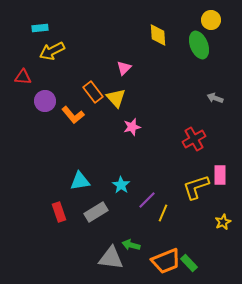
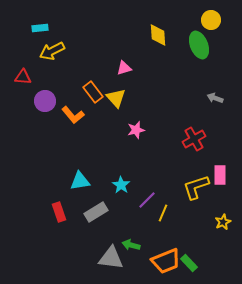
pink triangle: rotated 28 degrees clockwise
pink star: moved 4 px right, 3 px down
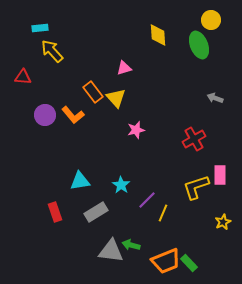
yellow arrow: rotated 75 degrees clockwise
purple circle: moved 14 px down
red rectangle: moved 4 px left
gray triangle: moved 7 px up
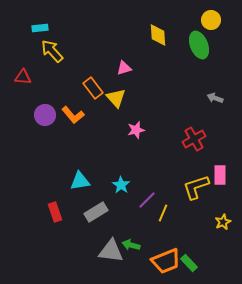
orange rectangle: moved 4 px up
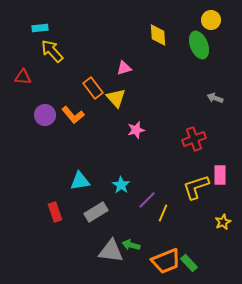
red cross: rotated 10 degrees clockwise
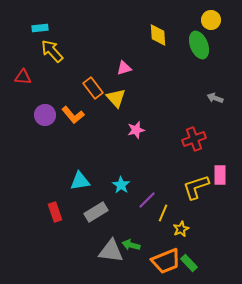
yellow star: moved 42 px left, 7 px down
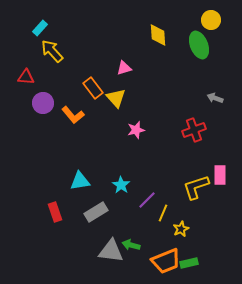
cyan rectangle: rotated 42 degrees counterclockwise
red triangle: moved 3 px right
purple circle: moved 2 px left, 12 px up
red cross: moved 9 px up
green rectangle: rotated 60 degrees counterclockwise
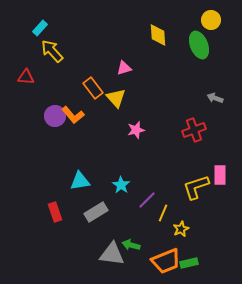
purple circle: moved 12 px right, 13 px down
gray triangle: moved 1 px right, 3 px down
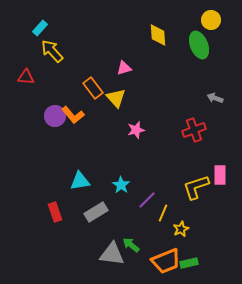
green arrow: rotated 24 degrees clockwise
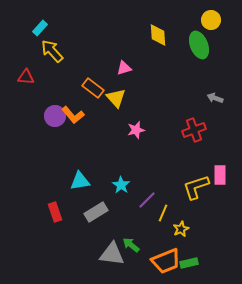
orange rectangle: rotated 15 degrees counterclockwise
